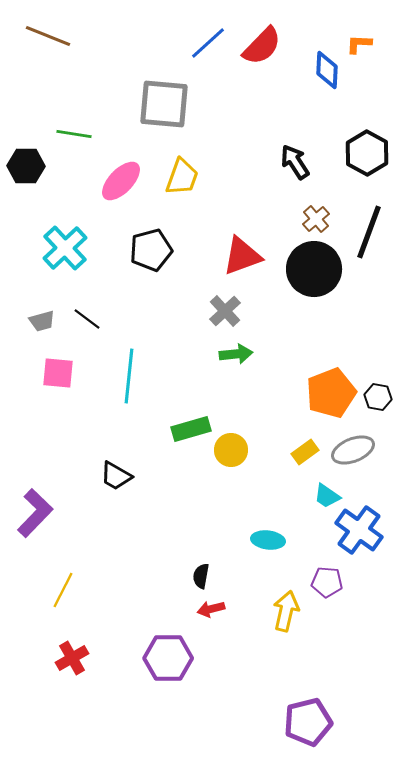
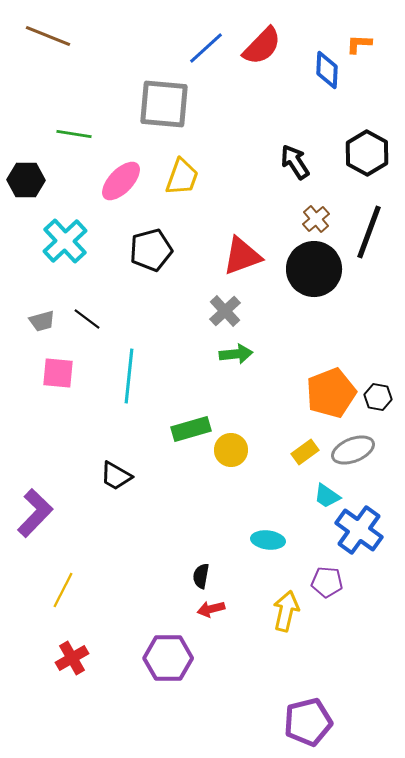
blue line at (208, 43): moved 2 px left, 5 px down
black hexagon at (26, 166): moved 14 px down
cyan cross at (65, 248): moved 7 px up
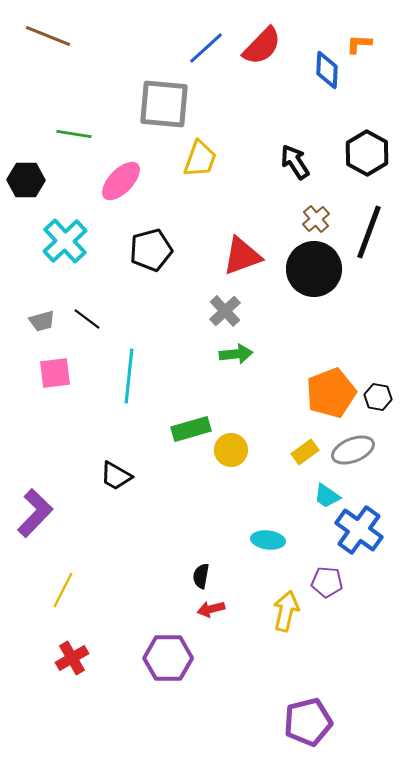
yellow trapezoid at (182, 177): moved 18 px right, 18 px up
pink square at (58, 373): moved 3 px left; rotated 12 degrees counterclockwise
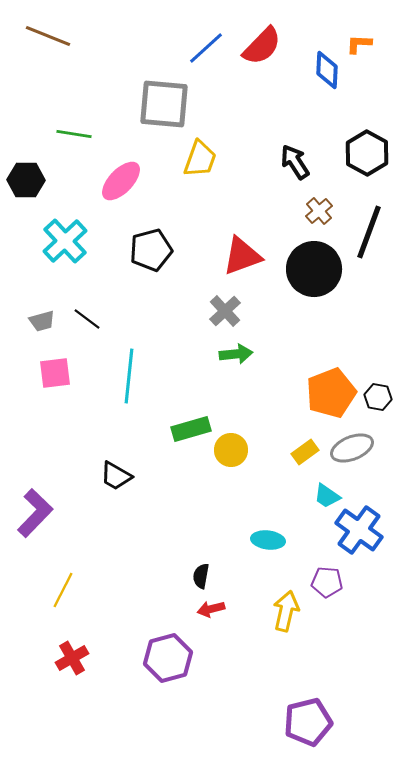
brown cross at (316, 219): moved 3 px right, 8 px up
gray ellipse at (353, 450): moved 1 px left, 2 px up
purple hexagon at (168, 658): rotated 15 degrees counterclockwise
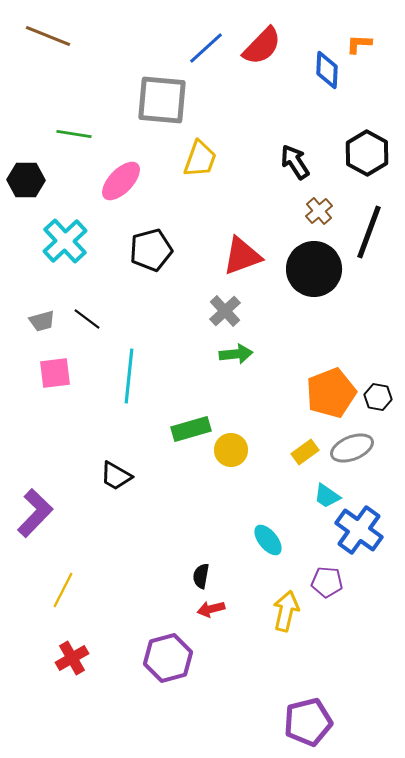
gray square at (164, 104): moved 2 px left, 4 px up
cyan ellipse at (268, 540): rotated 44 degrees clockwise
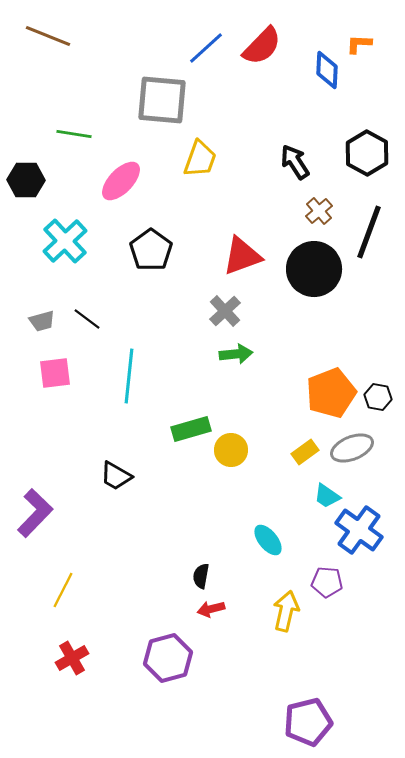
black pentagon at (151, 250): rotated 21 degrees counterclockwise
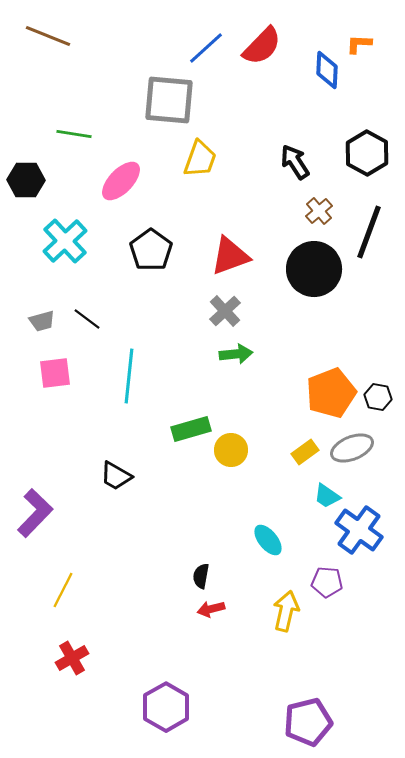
gray square at (162, 100): moved 7 px right
red triangle at (242, 256): moved 12 px left
purple hexagon at (168, 658): moved 2 px left, 49 px down; rotated 15 degrees counterclockwise
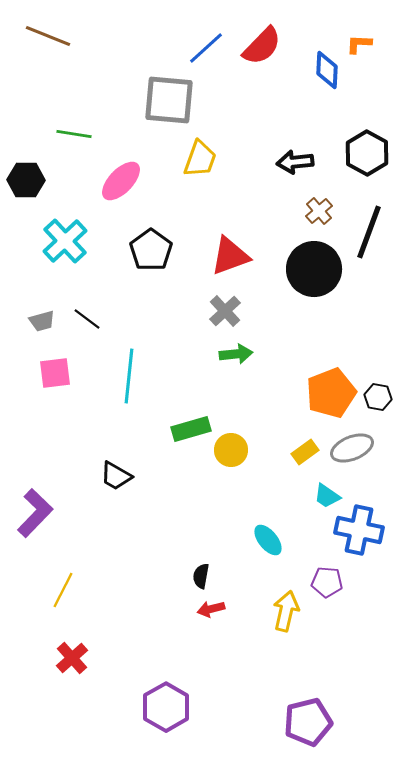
black arrow at (295, 162): rotated 63 degrees counterclockwise
blue cross at (359, 530): rotated 24 degrees counterclockwise
red cross at (72, 658): rotated 12 degrees counterclockwise
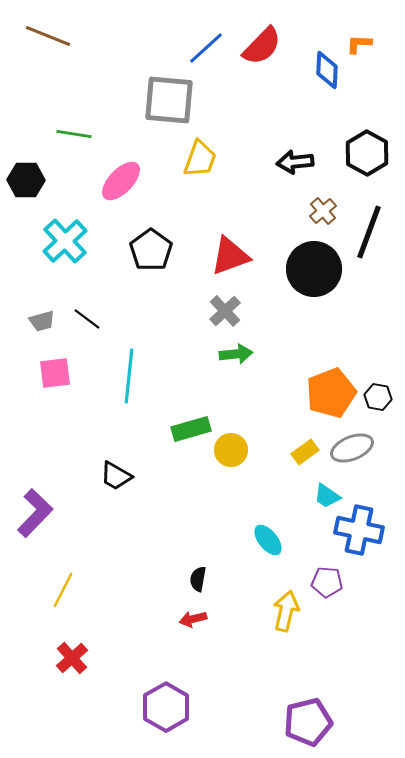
brown cross at (319, 211): moved 4 px right
black semicircle at (201, 576): moved 3 px left, 3 px down
red arrow at (211, 609): moved 18 px left, 10 px down
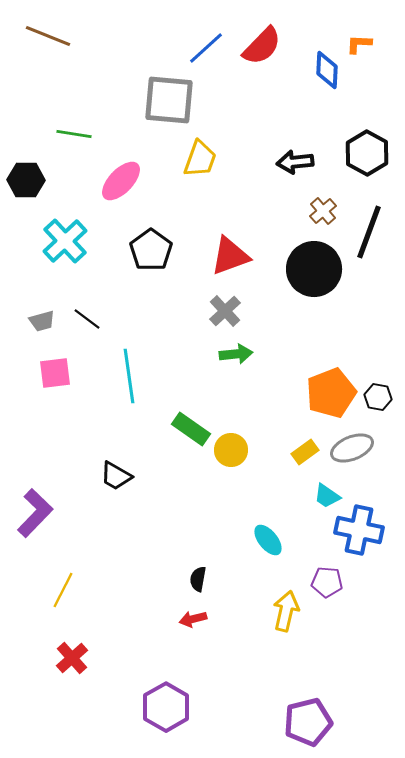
cyan line at (129, 376): rotated 14 degrees counterclockwise
green rectangle at (191, 429): rotated 51 degrees clockwise
